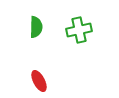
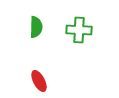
green cross: rotated 15 degrees clockwise
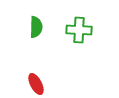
red ellipse: moved 3 px left, 3 px down
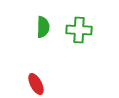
green semicircle: moved 7 px right
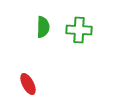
red ellipse: moved 8 px left
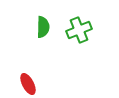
green cross: rotated 25 degrees counterclockwise
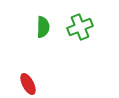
green cross: moved 1 px right, 3 px up
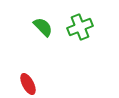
green semicircle: rotated 45 degrees counterclockwise
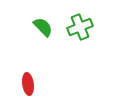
red ellipse: rotated 20 degrees clockwise
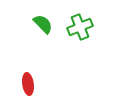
green semicircle: moved 3 px up
